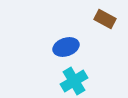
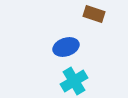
brown rectangle: moved 11 px left, 5 px up; rotated 10 degrees counterclockwise
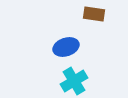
brown rectangle: rotated 10 degrees counterclockwise
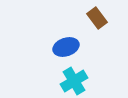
brown rectangle: moved 3 px right, 4 px down; rotated 45 degrees clockwise
